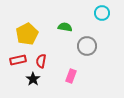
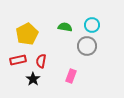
cyan circle: moved 10 px left, 12 px down
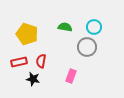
cyan circle: moved 2 px right, 2 px down
yellow pentagon: rotated 25 degrees counterclockwise
gray circle: moved 1 px down
red rectangle: moved 1 px right, 2 px down
black star: rotated 24 degrees counterclockwise
